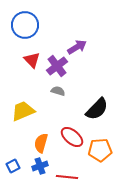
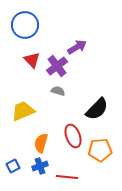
red ellipse: moved 1 px right, 1 px up; rotated 30 degrees clockwise
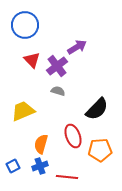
orange semicircle: moved 1 px down
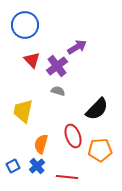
yellow trapezoid: rotated 55 degrees counterclockwise
blue cross: moved 3 px left; rotated 21 degrees counterclockwise
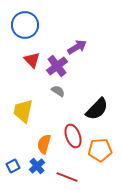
gray semicircle: rotated 16 degrees clockwise
orange semicircle: moved 3 px right
red line: rotated 15 degrees clockwise
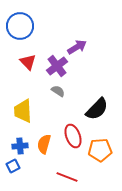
blue circle: moved 5 px left, 1 px down
red triangle: moved 4 px left, 2 px down
yellow trapezoid: rotated 15 degrees counterclockwise
blue cross: moved 17 px left, 20 px up; rotated 35 degrees clockwise
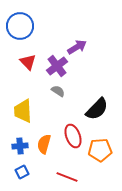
blue square: moved 9 px right, 6 px down
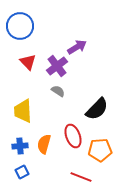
red line: moved 14 px right
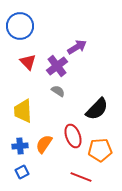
orange semicircle: rotated 18 degrees clockwise
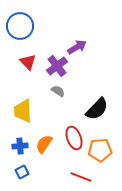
red ellipse: moved 1 px right, 2 px down
